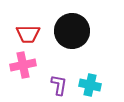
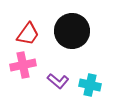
red trapezoid: rotated 55 degrees counterclockwise
purple L-shape: moved 1 px left, 4 px up; rotated 120 degrees clockwise
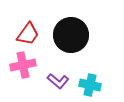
black circle: moved 1 px left, 4 px down
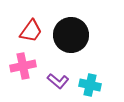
red trapezoid: moved 3 px right, 3 px up
pink cross: moved 1 px down
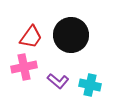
red trapezoid: moved 6 px down
pink cross: moved 1 px right, 1 px down
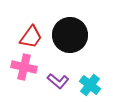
black circle: moved 1 px left
pink cross: rotated 25 degrees clockwise
cyan cross: rotated 25 degrees clockwise
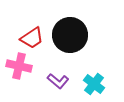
red trapezoid: moved 1 px right, 1 px down; rotated 20 degrees clockwise
pink cross: moved 5 px left, 1 px up
cyan cross: moved 4 px right, 1 px up
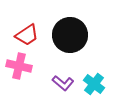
red trapezoid: moved 5 px left, 3 px up
purple L-shape: moved 5 px right, 2 px down
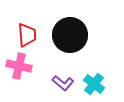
red trapezoid: rotated 60 degrees counterclockwise
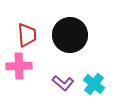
pink cross: rotated 15 degrees counterclockwise
